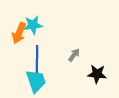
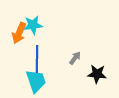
gray arrow: moved 1 px right, 3 px down
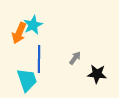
cyan star: rotated 18 degrees counterclockwise
blue line: moved 2 px right
cyan trapezoid: moved 9 px left, 1 px up
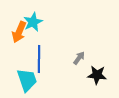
cyan star: moved 3 px up
orange arrow: moved 1 px up
gray arrow: moved 4 px right
black star: moved 1 px down
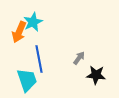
blue line: rotated 12 degrees counterclockwise
black star: moved 1 px left
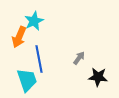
cyan star: moved 1 px right, 1 px up
orange arrow: moved 5 px down
black star: moved 2 px right, 2 px down
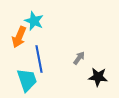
cyan star: rotated 24 degrees counterclockwise
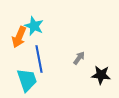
cyan star: moved 5 px down
black star: moved 3 px right, 2 px up
